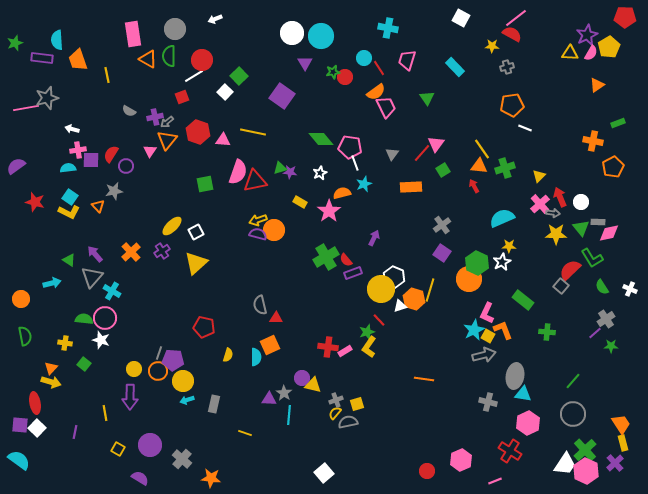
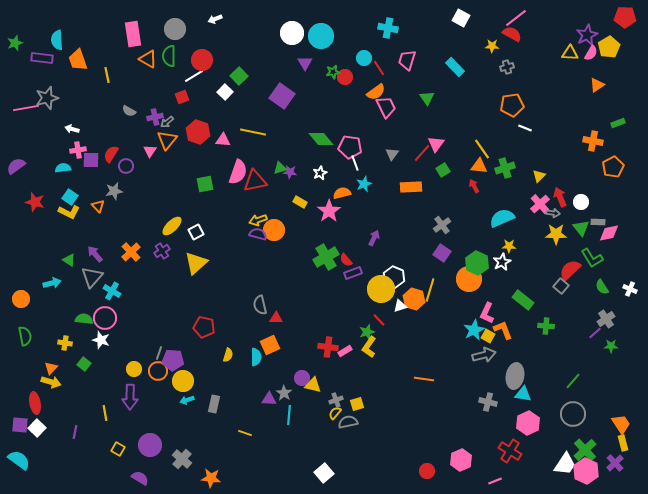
cyan semicircle at (68, 168): moved 5 px left
green cross at (547, 332): moved 1 px left, 6 px up
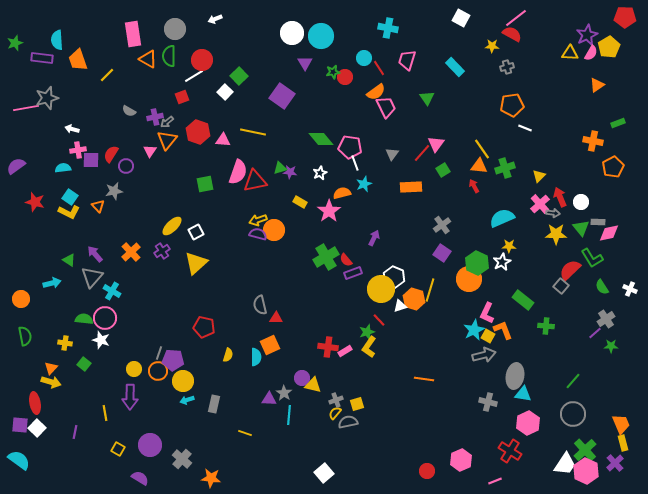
yellow line at (107, 75): rotated 56 degrees clockwise
orange trapezoid at (621, 424): rotated 10 degrees clockwise
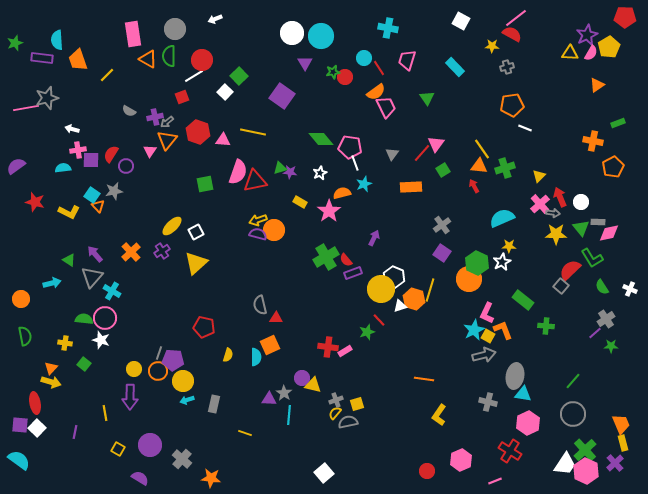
white square at (461, 18): moved 3 px down
cyan square at (70, 197): moved 22 px right, 2 px up
yellow L-shape at (369, 347): moved 70 px right, 68 px down
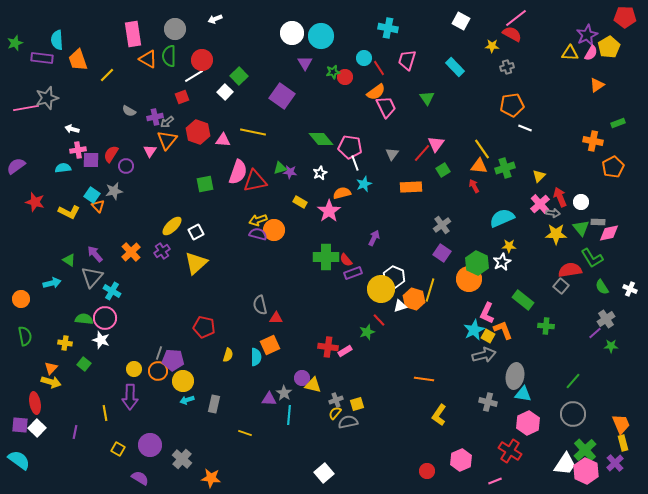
green cross at (326, 257): rotated 30 degrees clockwise
red semicircle at (570, 270): rotated 35 degrees clockwise
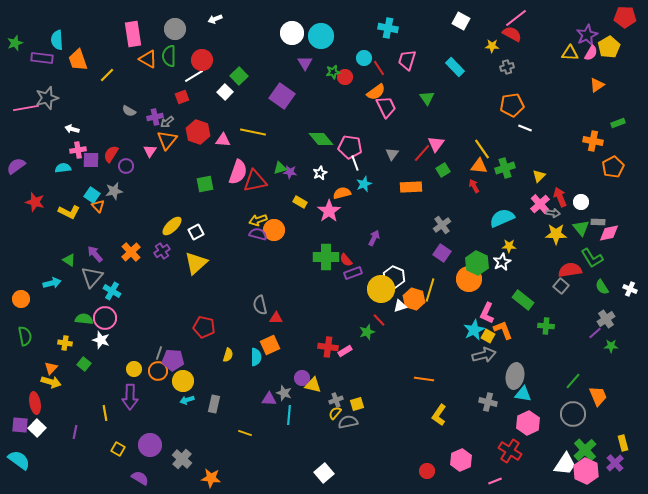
gray star at (284, 393): rotated 14 degrees counterclockwise
orange trapezoid at (621, 424): moved 23 px left, 28 px up
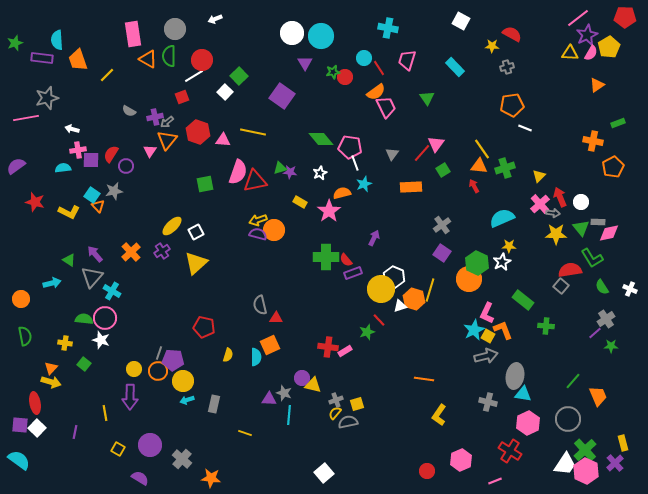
pink line at (516, 18): moved 62 px right
pink line at (26, 108): moved 10 px down
gray arrow at (484, 355): moved 2 px right, 1 px down
gray circle at (573, 414): moved 5 px left, 5 px down
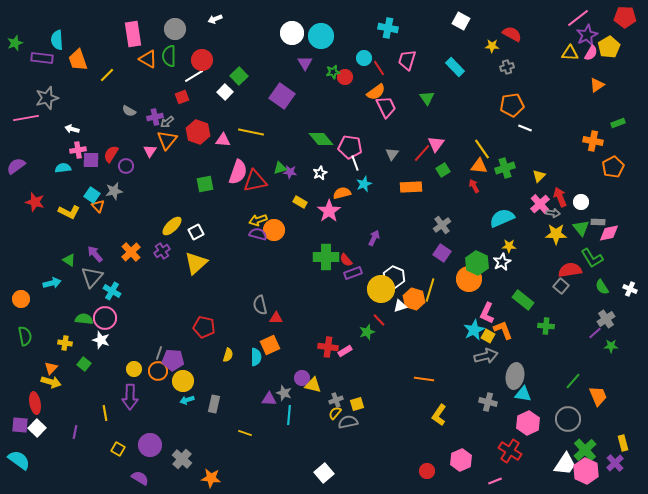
yellow line at (253, 132): moved 2 px left
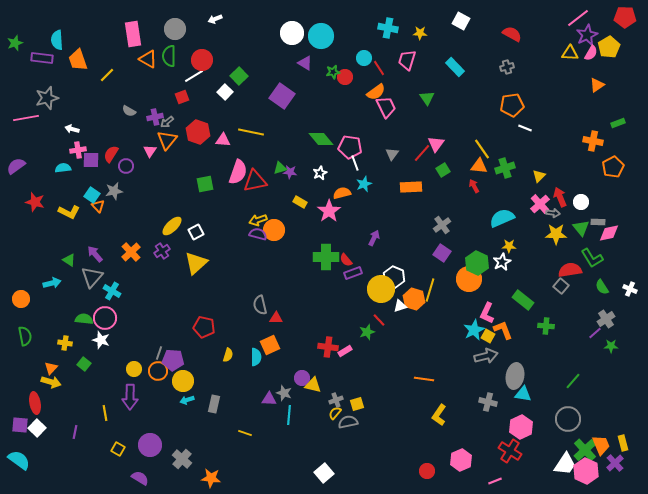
yellow star at (492, 46): moved 72 px left, 13 px up
purple triangle at (305, 63): rotated 28 degrees counterclockwise
orange trapezoid at (598, 396): moved 3 px right, 49 px down
pink hexagon at (528, 423): moved 7 px left, 4 px down
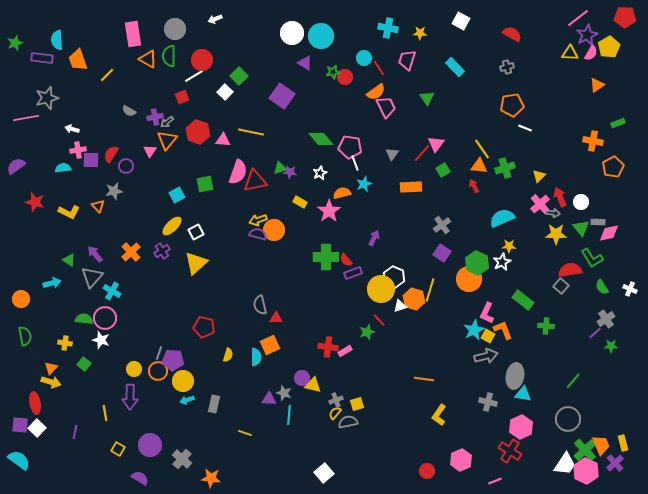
cyan square at (92, 195): moved 85 px right; rotated 28 degrees clockwise
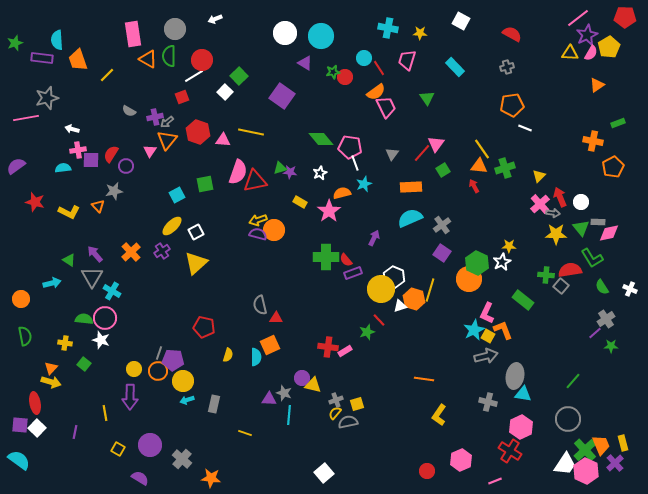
white circle at (292, 33): moved 7 px left
cyan semicircle at (502, 218): moved 92 px left
gray triangle at (92, 277): rotated 10 degrees counterclockwise
green cross at (546, 326): moved 51 px up
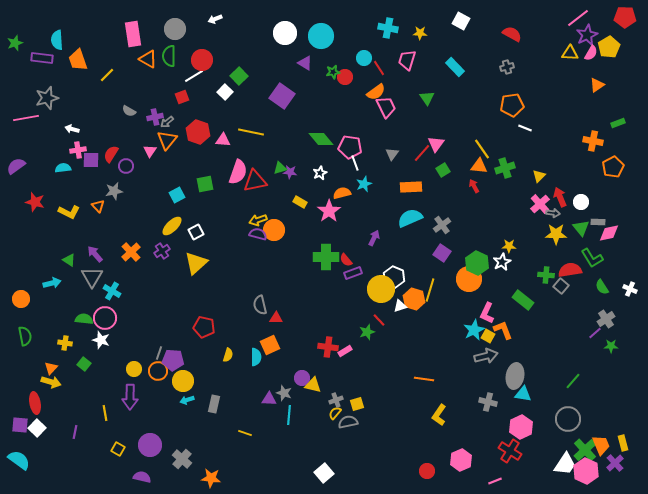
purple semicircle at (140, 478): moved 2 px right, 1 px up; rotated 18 degrees counterclockwise
